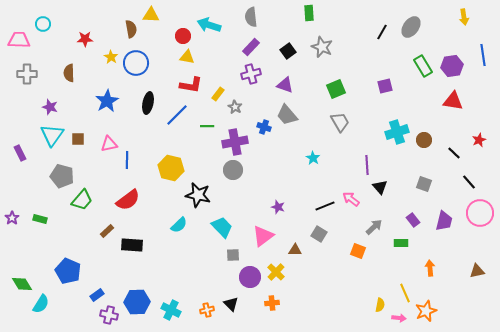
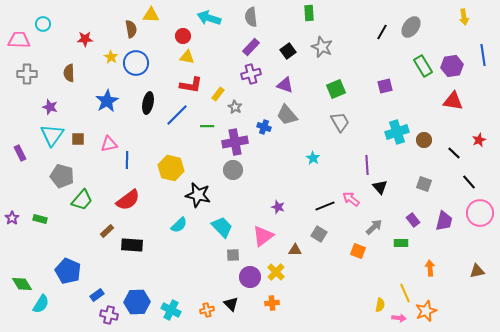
cyan arrow at (209, 25): moved 7 px up
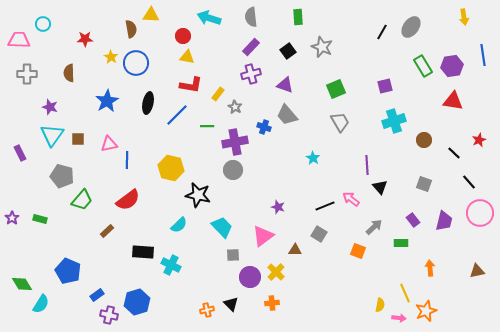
green rectangle at (309, 13): moved 11 px left, 4 px down
cyan cross at (397, 132): moved 3 px left, 11 px up
black rectangle at (132, 245): moved 11 px right, 7 px down
blue hexagon at (137, 302): rotated 15 degrees counterclockwise
cyan cross at (171, 310): moved 45 px up
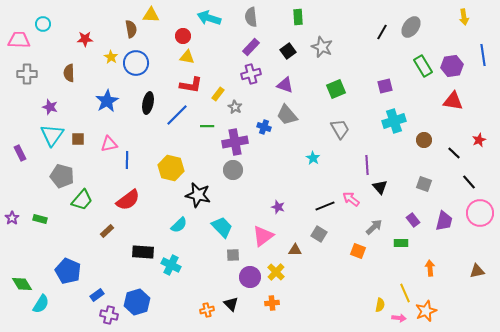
gray trapezoid at (340, 122): moved 7 px down
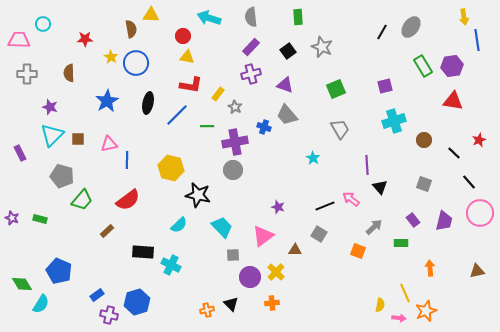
blue line at (483, 55): moved 6 px left, 15 px up
cyan triangle at (52, 135): rotated 10 degrees clockwise
purple star at (12, 218): rotated 16 degrees counterclockwise
blue pentagon at (68, 271): moved 9 px left
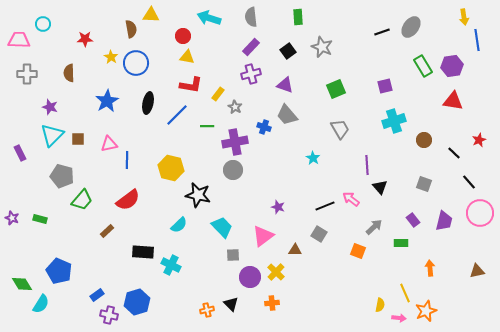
black line at (382, 32): rotated 42 degrees clockwise
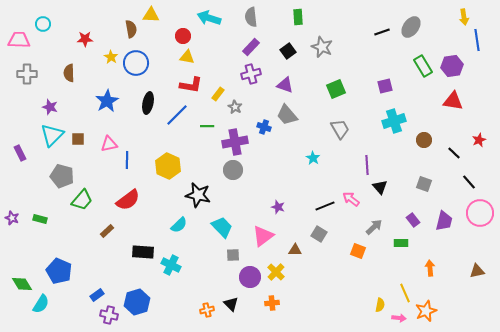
yellow hexagon at (171, 168): moved 3 px left, 2 px up; rotated 10 degrees clockwise
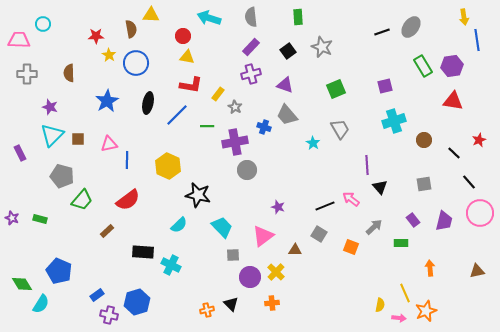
red star at (85, 39): moved 11 px right, 3 px up
yellow star at (111, 57): moved 2 px left, 2 px up
cyan star at (313, 158): moved 15 px up
gray circle at (233, 170): moved 14 px right
gray square at (424, 184): rotated 28 degrees counterclockwise
orange square at (358, 251): moved 7 px left, 4 px up
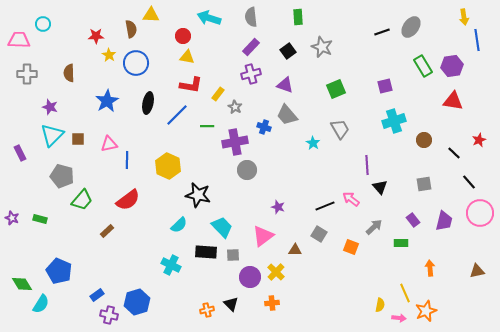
black rectangle at (143, 252): moved 63 px right
